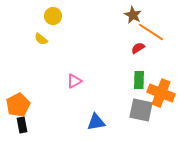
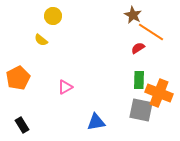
yellow semicircle: moved 1 px down
pink triangle: moved 9 px left, 6 px down
orange cross: moved 2 px left
orange pentagon: moved 27 px up
black rectangle: rotated 21 degrees counterclockwise
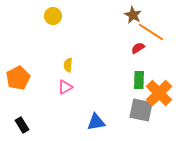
yellow semicircle: moved 27 px right, 25 px down; rotated 56 degrees clockwise
orange cross: rotated 24 degrees clockwise
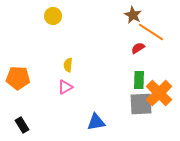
orange pentagon: rotated 30 degrees clockwise
gray square: moved 6 px up; rotated 15 degrees counterclockwise
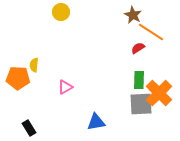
yellow circle: moved 8 px right, 4 px up
yellow semicircle: moved 34 px left
black rectangle: moved 7 px right, 3 px down
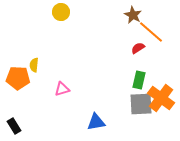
orange line: rotated 8 degrees clockwise
green rectangle: rotated 12 degrees clockwise
pink triangle: moved 3 px left, 2 px down; rotated 14 degrees clockwise
orange cross: moved 2 px right, 5 px down; rotated 8 degrees counterclockwise
black rectangle: moved 15 px left, 2 px up
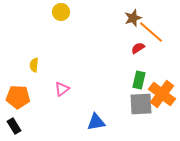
brown star: moved 3 px down; rotated 24 degrees clockwise
orange pentagon: moved 19 px down
pink triangle: rotated 21 degrees counterclockwise
orange cross: moved 1 px right, 4 px up
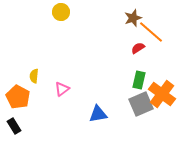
yellow semicircle: moved 11 px down
orange pentagon: rotated 25 degrees clockwise
gray square: rotated 20 degrees counterclockwise
blue triangle: moved 2 px right, 8 px up
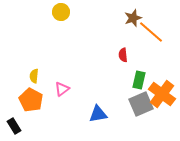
red semicircle: moved 15 px left, 7 px down; rotated 64 degrees counterclockwise
orange pentagon: moved 13 px right, 3 px down
